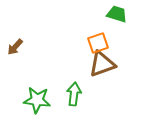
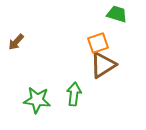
brown arrow: moved 1 px right, 5 px up
brown triangle: moved 1 px right, 1 px down; rotated 12 degrees counterclockwise
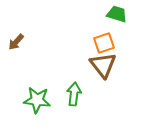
orange square: moved 6 px right
brown triangle: rotated 36 degrees counterclockwise
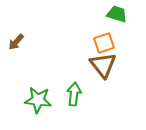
green star: moved 1 px right
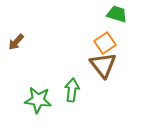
orange square: moved 1 px right; rotated 15 degrees counterclockwise
green arrow: moved 2 px left, 4 px up
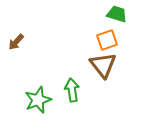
orange square: moved 2 px right, 3 px up; rotated 15 degrees clockwise
green arrow: rotated 15 degrees counterclockwise
green star: rotated 28 degrees counterclockwise
